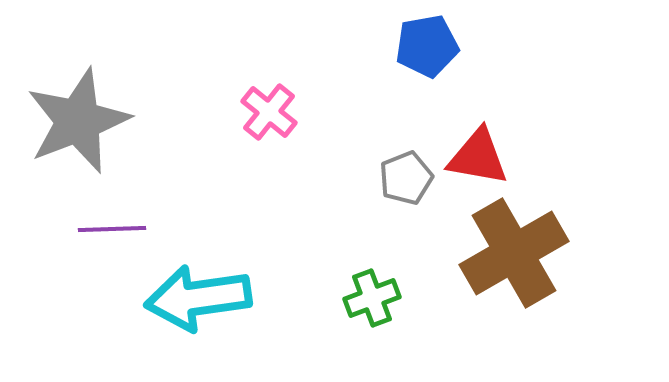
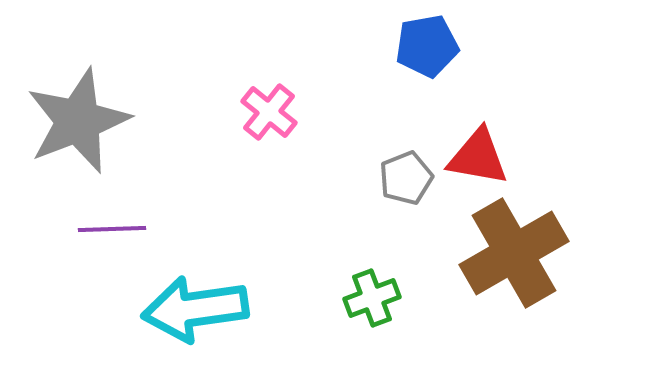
cyan arrow: moved 3 px left, 11 px down
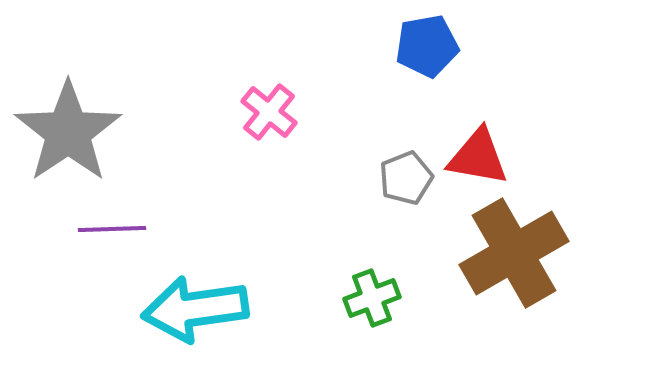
gray star: moved 10 px left, 11 px down; rotated 13 degrees counterclockwise
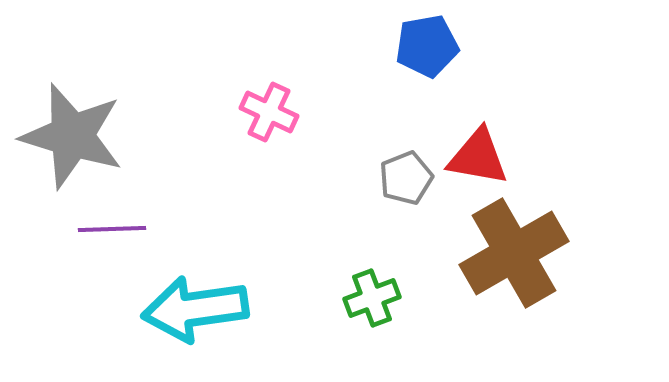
pink cross: rotated 14 degrees counterclockwise
gray star: moved 4 px right, 4 px down; rotated 21 degrees counterclockwise
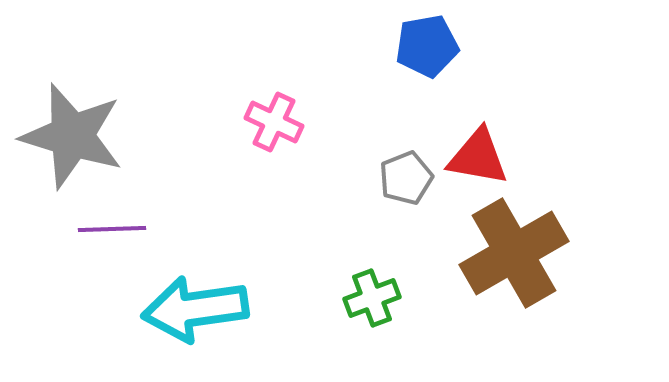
pink cross: moved 5 px right, 10 px down
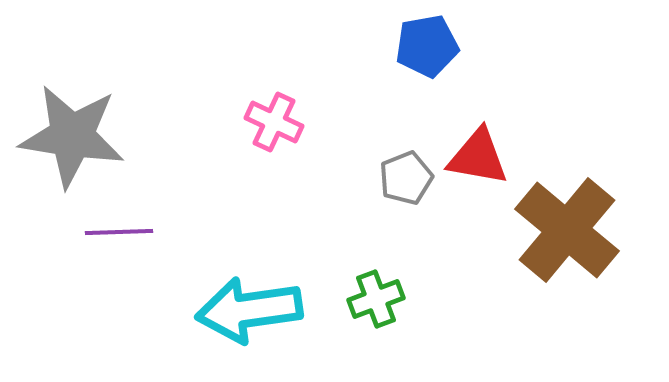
gray star: rotated 8 degrees counterclockwise
purple line: moved 7 px right, 3 px down
brown cross: moved 53 px right, 23 px up; rotated 20 degrees counterclockwise
green cross: moved 4 px right, 1 px down
cyan arrow: moved 54 px right, 1 px down
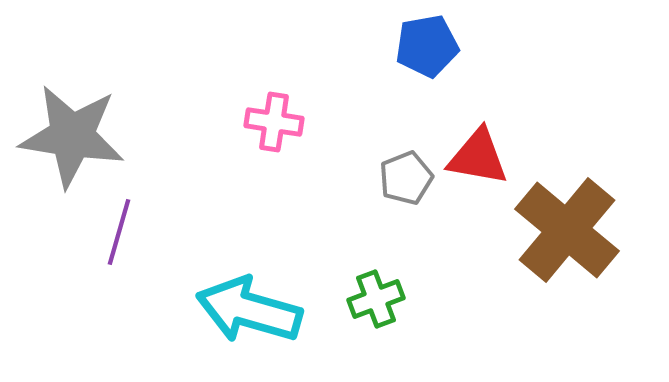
pink cross: rotated 16 degrees counterclockwise
purple line: rotated 72 degrees counterclockwise
cyan arrow: rotated 24 degrees clockwise
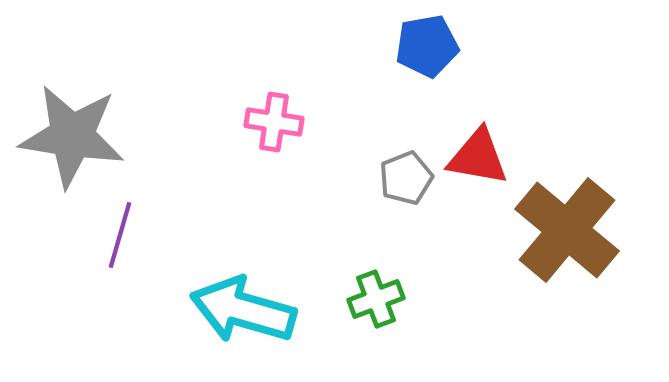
purple line: moved 1 px right, 3 px down
cyan arrow: moved 6 px left
